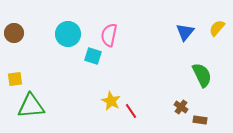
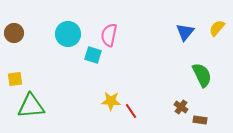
cyan square: moved 1 px up
yellow star: rotated 24 degrees counterclockwise
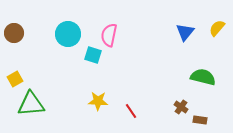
green semicircle: moved 1 px right, 2 px down; rotated 50 degrees counterclockwise
yellow square: rotated 21 degrees counterclockwise
yellow star: moved 13 px left
green triangle: moved 2 px up
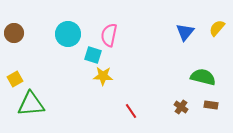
yellow star: moved 5 px right, 25 px up
brown rectangle: moved 11 px right, 15 px up
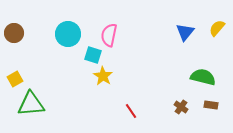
yellow star: rotated 30 degrees clockwise
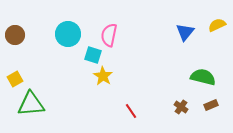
yellow semicircle: moved 3 px up; rotated 24 degrees clockwise
brown circle: moved 1 px right, 2 px down
brown rectangle: rotated 32 degrees counterclockwise
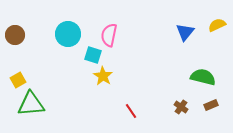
yellow square: moved 3 px right, 1 px down
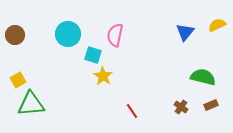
pink semicircle: moved 6 px right
red line: moved 1 px right
